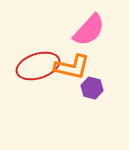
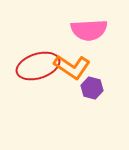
pink semicircle: rotated 45 degrees clockwise
orange L-shape: rotated 21 degrees clockwise
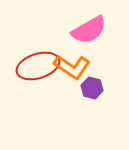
pink semicircle: rotated 27 degrees counterclockwise
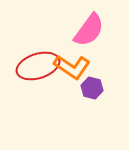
pink semicircle: rotated 24 degrees counterclockwise
